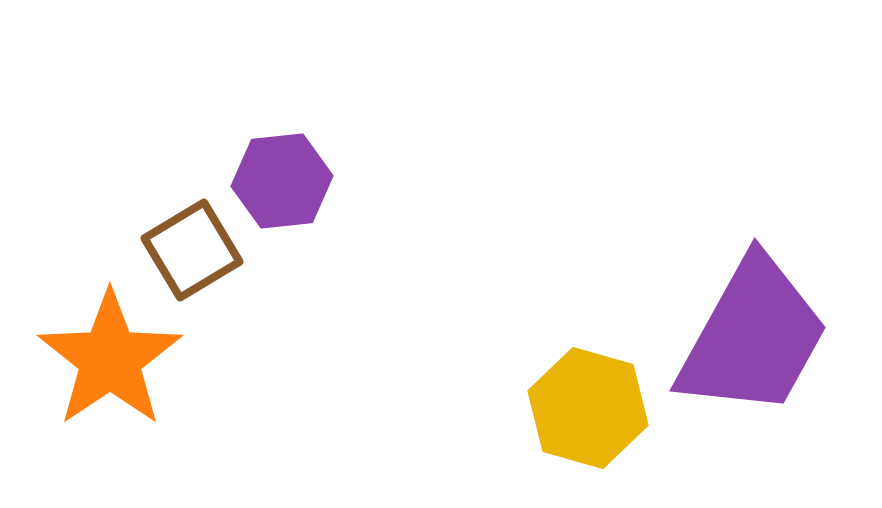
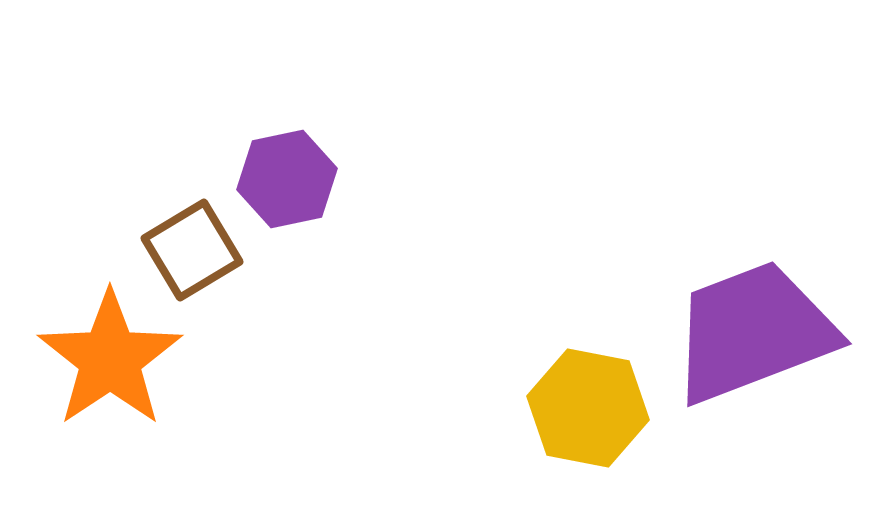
purple hexagon: moved 5 px right, 2 px up; rotated 6 degrees counterclockwise
purple trapezoid: moved 5 px up; rotated 140 degrees counterclockwise
yellow hexagon: rotated 5 degrees counterclockwise
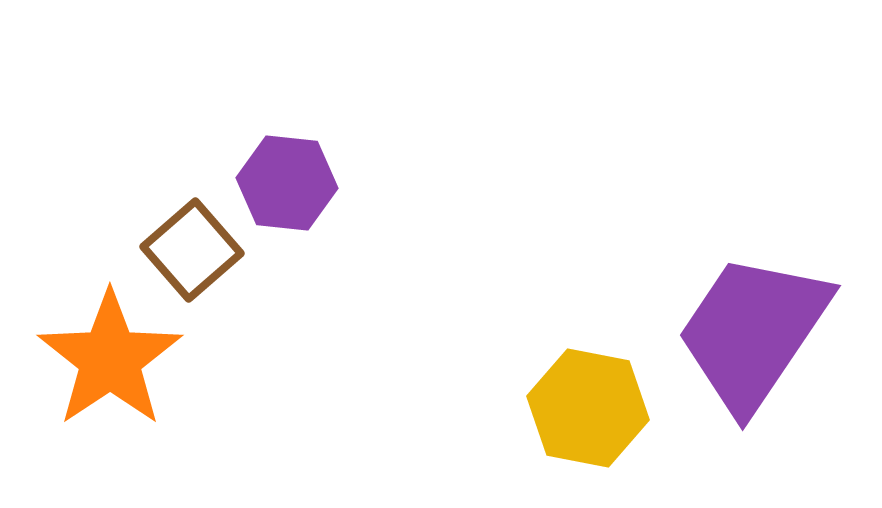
purple hexagon: moved 4 px down; rotated 18 degrees clockwise
brown square: rotated 10 degrees counterclockwise
purple trapezoid: rotated 35 degrees counterclockwise
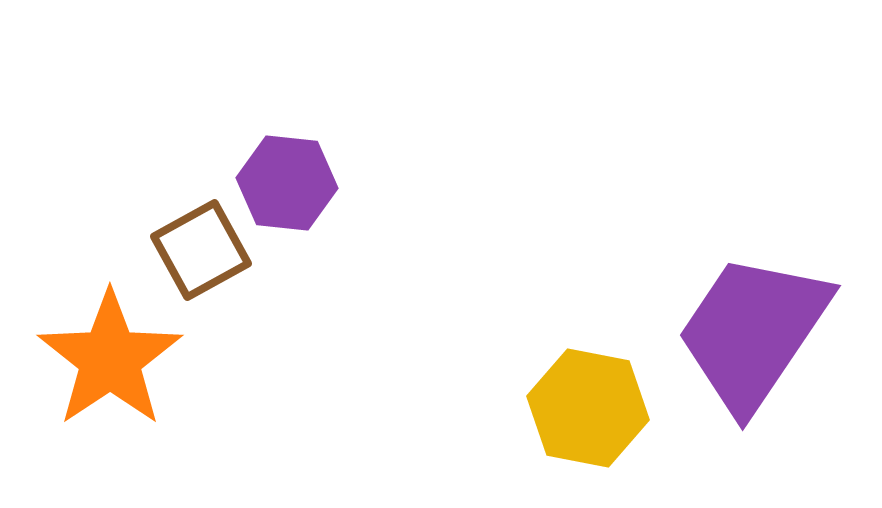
brown square: moved 9 px right; rotated 12 degrees clockwise
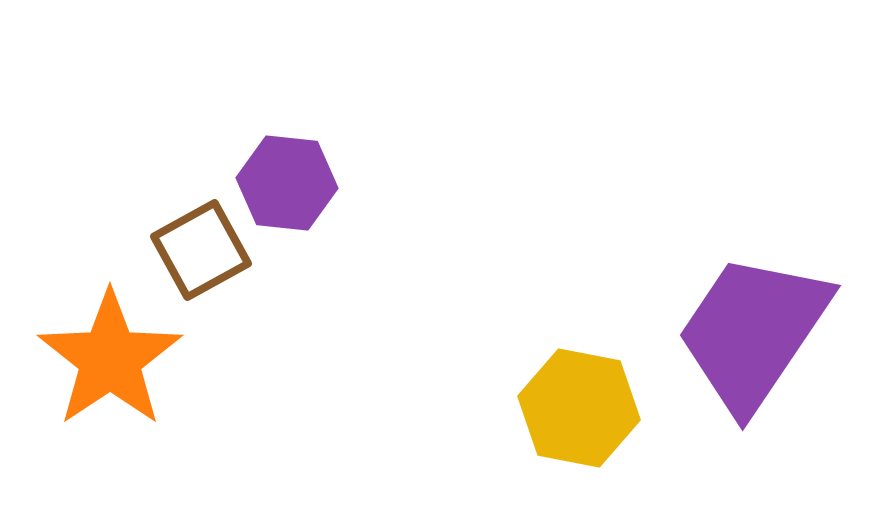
yellow hexagon: moved 9 px left
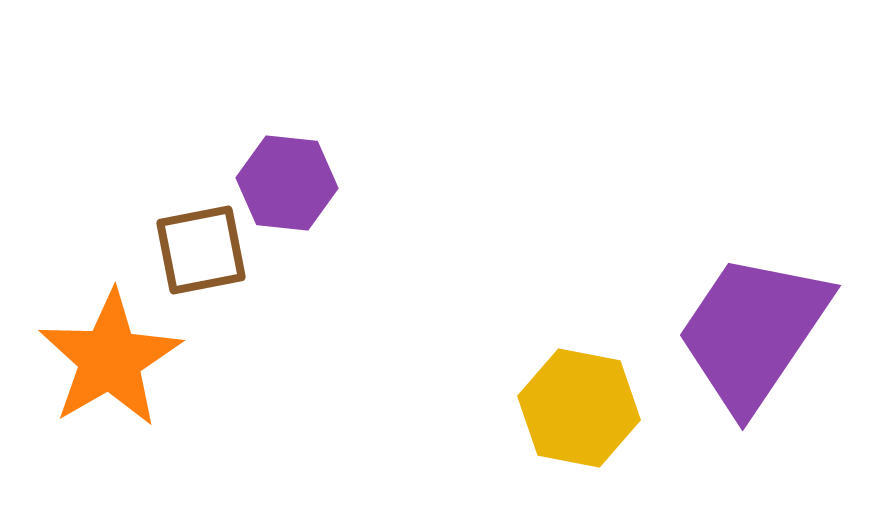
brown square: rotated 18 degrees clockwise
orange star: rotated 4 degrees clockwise
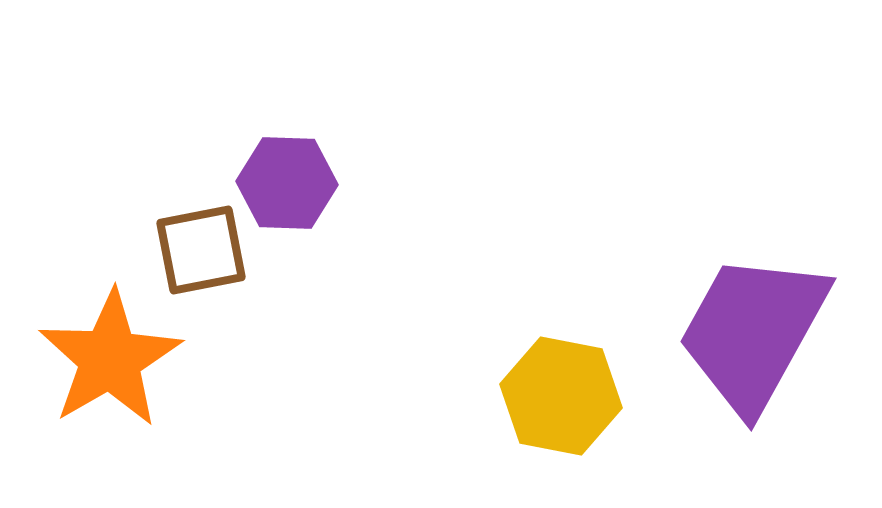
purple hexagon: rotated 4 degrees counterclockwise
purple trapezoid: rotated 5 degrees counterclockwise
yellow hexagon: moved 18 px left, 12 px up
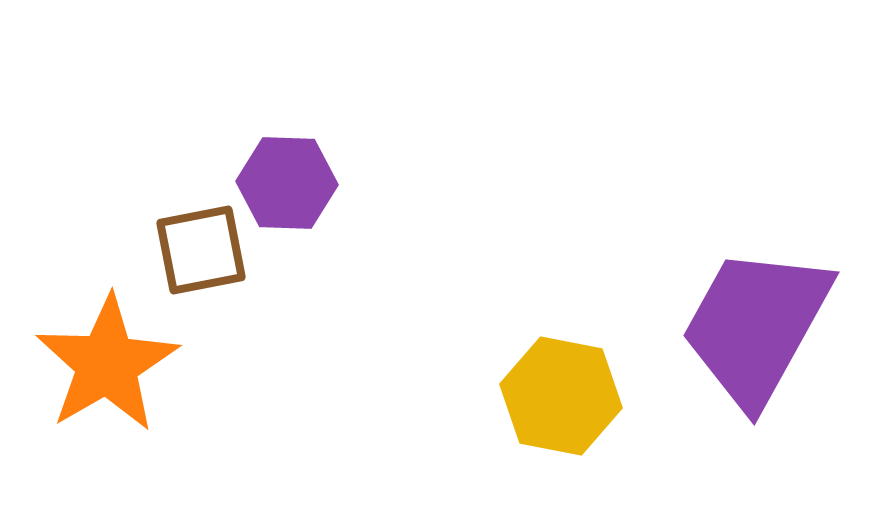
purple trapezoid: moved 3 px right, 6 px up
orange star: moved 3 px left, 5 px down
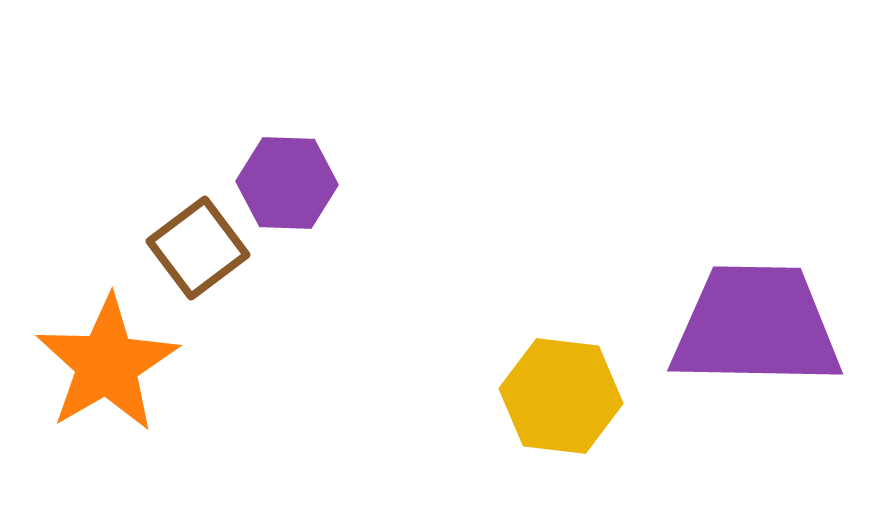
brown square: moved 3 px left, 2 px up; rotated 26 degrees counterclockwise
purple trapezoid: rotated 62 degrees clockwise
yellow hexagon: rotated 4 degrees counterclockwise
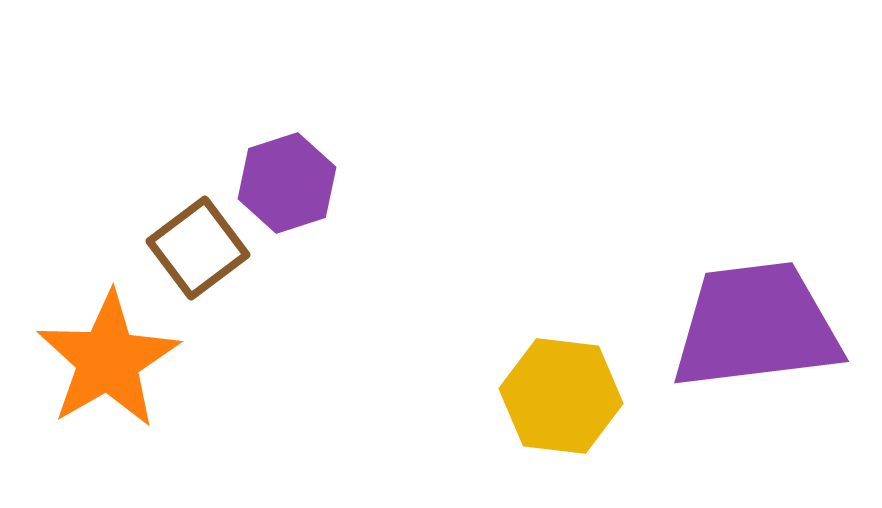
purple hexagon: rotated 20 degrees counterclockwise
purple trapezoid: rotated 8 degrees counterclockwise
orange star: moved 1 px right, 4 px up
